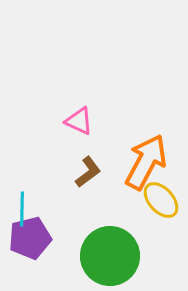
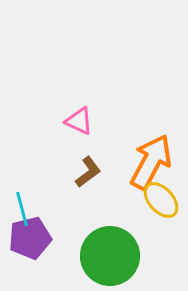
orange arrow: moved 5 px right
cyan line: rotated 16 degrees counterclockwise
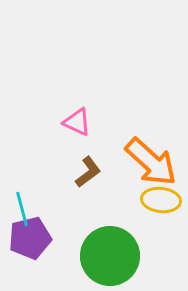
pink triangle: moved 2 px left, 1 px down
orange arrow: rotated 104 degrees clockwise
yellow ellipse: rotated 42 degrees counterclockwise
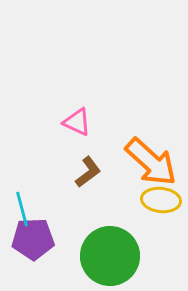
purple pentagon: moved 3 px right, 1 px down; rotated 12 degrees clockwise
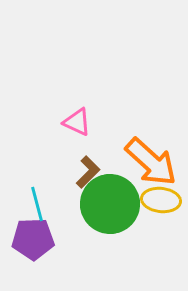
brown L-shape: rotated 8 degrees counterclockwise
cyan line: moved 15 px right, 5 px up
green circle: moved 52 px up
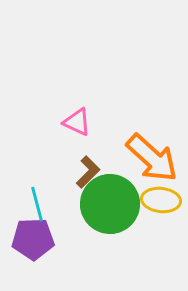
orange arrow: moved 1 px right, 4 px up
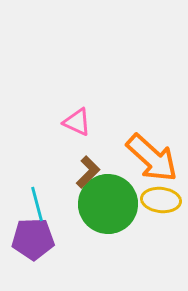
green circle: moved 2 px left
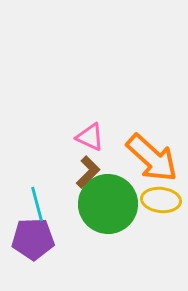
pink triangle: moved 13 px right, 15 px down
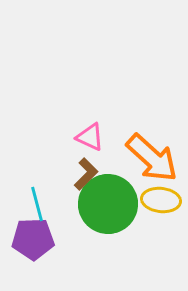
brown L-shape: moved 2 px left, 2 px down
